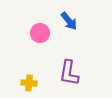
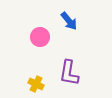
pink circle: moved 4 px down
yellow cross: moved 7 px right, 1 px down; rotated 21 degrees clockwise
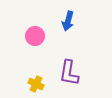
blue arrow: moved 1 px left; rotated 54 degrees clockwise
pink circle: moved 5 px left, 1 px up
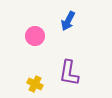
blue arrow: rotated 12 degrees clockwise
yellow cross: moved 1 px left
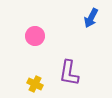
blue arrow: moved 23 px right, 3 px up
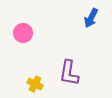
pink circle: moved 12 px left, 3 px up
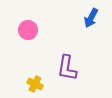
pink circle: moved 5 px right, 3 px up
purple L-shape: moved 2 px left, 5 px up
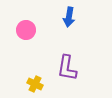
blue arrow: moved 22 px left, 1 px up; rotated 18 degrees counterclockwise
pink circle: moved 2 px left
